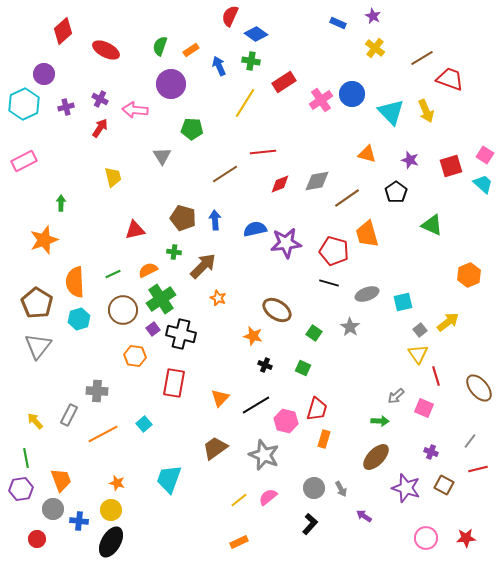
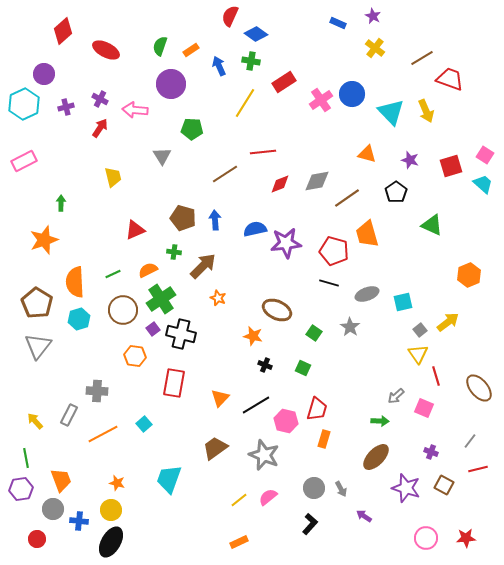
red triangle at (135, 230): rotated 10 degrees counterclockwise
brown ellipse at (277, 310): rotated 8 degrees counterclockwise
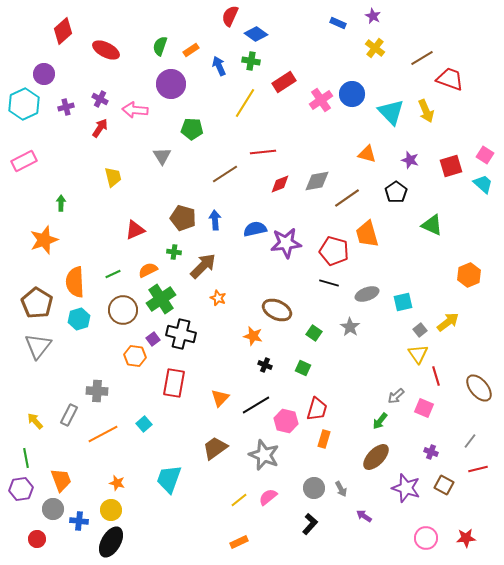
purple square at (153, 329): moved 10 px down
green arrow at (380, 421): rotated 126 degrees clockwise
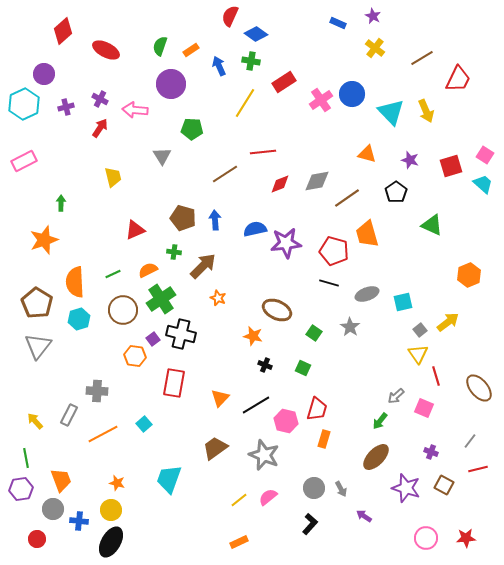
red trapezoid at (450, 79): moved 8 px right; rotated 96 degrees clockwise
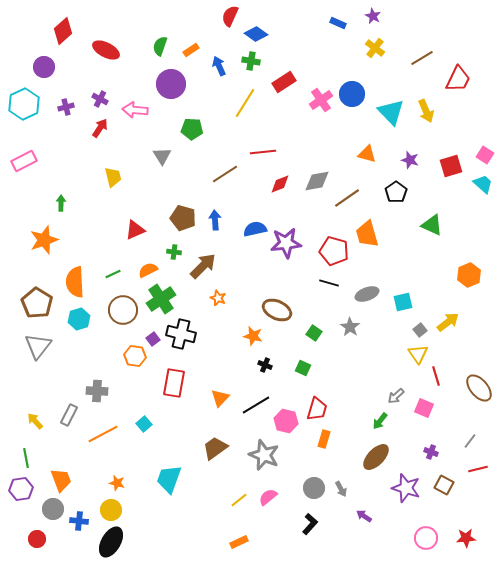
purple circle at (44, 74): moved 7 px up
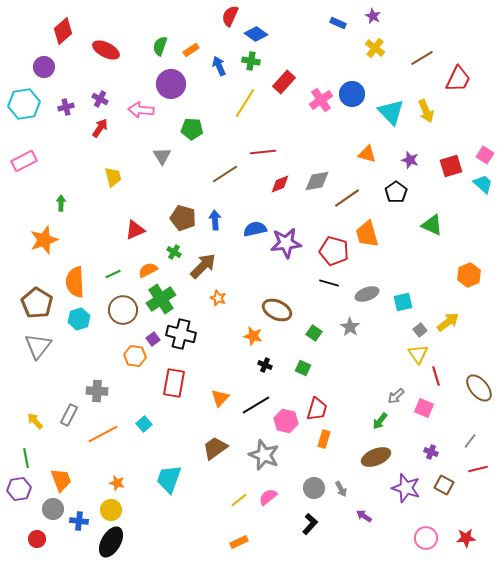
red rectangle at (284, 82): rotated 15 degrees counterclockwise
cyan hexagon at (24, 104): rotated 16 degrees clockwise
pink arrow at (135, 110): moved 6 px right
green cross at (174, 252): rotated 24 degrees clockwise
brown ellipse at (376, 457): rotated 24 degrees clockwise
purple hexagon at (21, 489): moved 2 px left
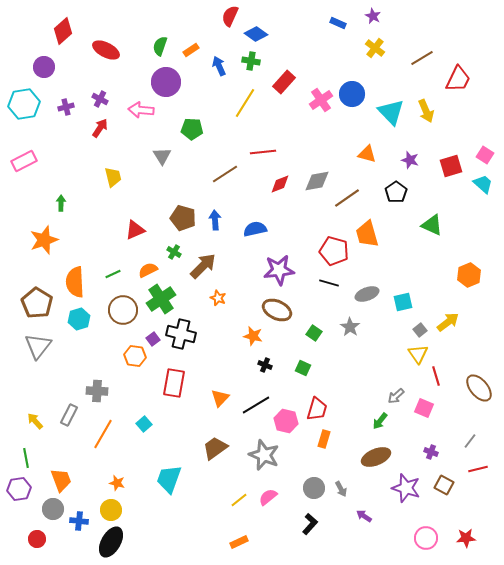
purple circle at (171, 84): moved 5 px left, 2 px up
purple star at (286, 243): moved 7 px left, 27 px down
orange line at (103, 434): rotated 32 degrees counterclockwise
